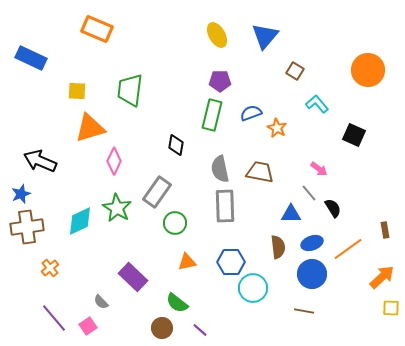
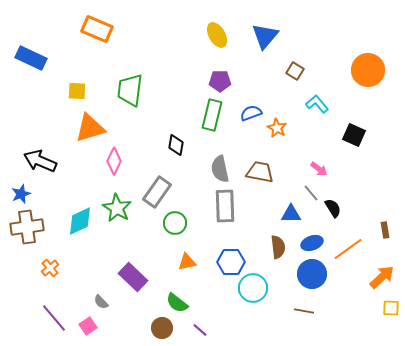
gray line at (309, 193): moved 2 px right
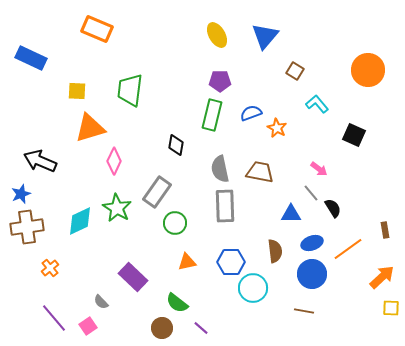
brown semicircle at (278, 247): moved 3 px left, 4 px down
purple line at (200, 330): moved 1 px right, 2 px up
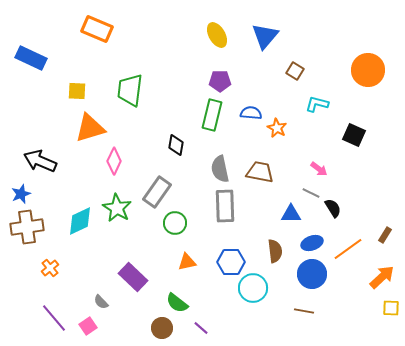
cyan L-shape at (317, 104): rotated 35 degrees counterclockwise
blue semicircle at (251, 113): rotated 25 degrees clockwise
gray line at (311, 193): rotated 24 degrees counterclockwise
brown rectangle at (385, 230): moved 5 px down; rotated 42 degrees clockwise
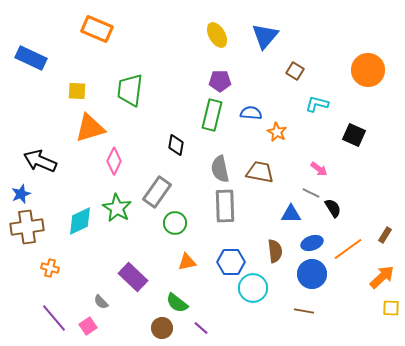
orange star at (277, 128): moved 4 px down
orange cross at (50, 268): rotated 36 degrees counterclockwise
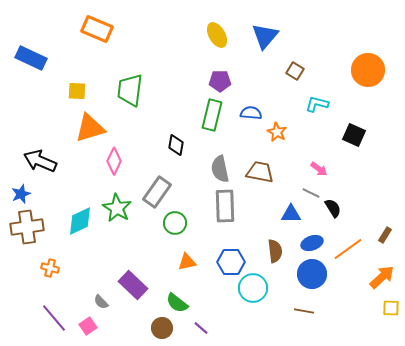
purple rectangle at (133, 277): moved 8 px down
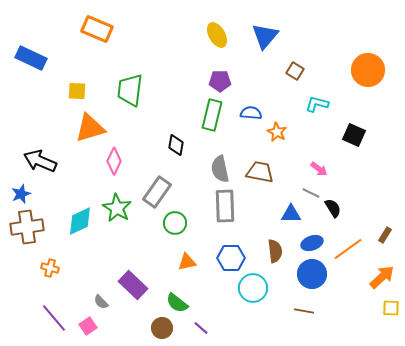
blue hexagon at (231, 262): moved 4 px up
